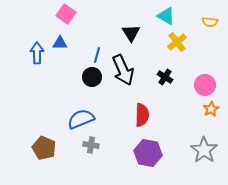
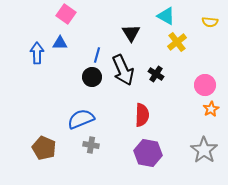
black cross: moved 9 px left, 3 px up
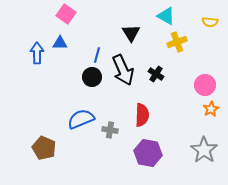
yellow cross: rotated 18 degrees clockwise
gray cross: moved 19 px right, 15 px up
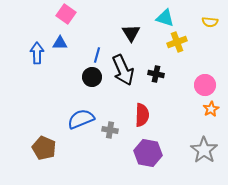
cyan triangle: moved 1 px left, 2 px down; rotated 12 degrees counterclockwise
black cross: rotated 21 degrees counterclockwise
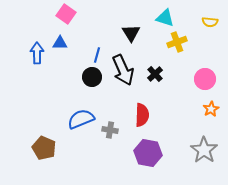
black cross: moved 1 px left; rotated 35 degrees clockwise
pink circle: moved 6 px up
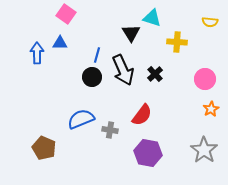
cyan triangle: moved 13 px left
yellow cross: rotated 24 degrees clockwise
red semicircle: rotated 35 degrees clockwise
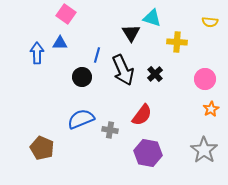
black circle: moved 10 px left
brown pentagon: moved 2 px left
